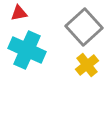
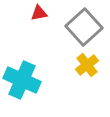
red triangle: moved 20 px right
cyan cross: moved 5 px left, 30 px down
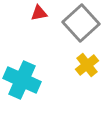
gray square: moved 3 px left, 4 px up
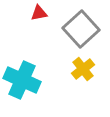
gray square: moved 6 px down
yellow cross: moved 4 px left, 4 px down
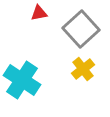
cyan cross: rotated 9 degrees clockwise
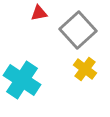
gray square: moved 3 px left, 1 px down
yellow cross: moved 2 px right; rotated 15 degrees counterclockwise
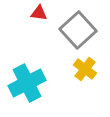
red triangle: rotated 18 degrees clockwise
cyan cross: moved 5 px right, 3 px down; rotated 30 degrees clockwise
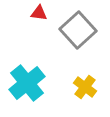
yellow cross: moved 18 px down
cyan cross: rotated 12 degrees counterclockwise
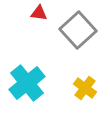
yellow cross: moved 1 px down
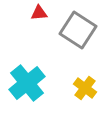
red triangle: rotated 12 degrees counterclockwise
gray square: rotated 15 degrees counterclockwise
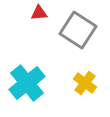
yellow cross: moved 5 px up
